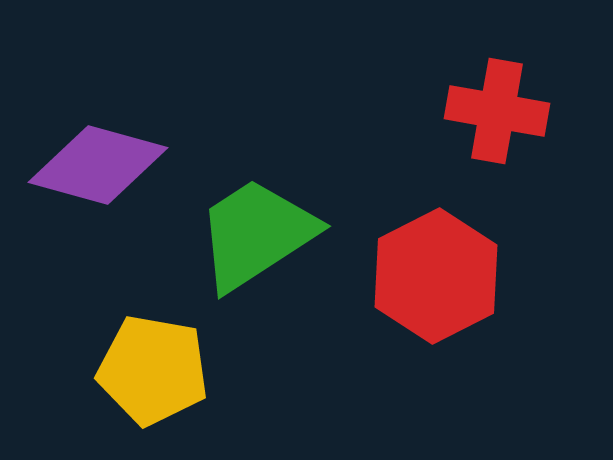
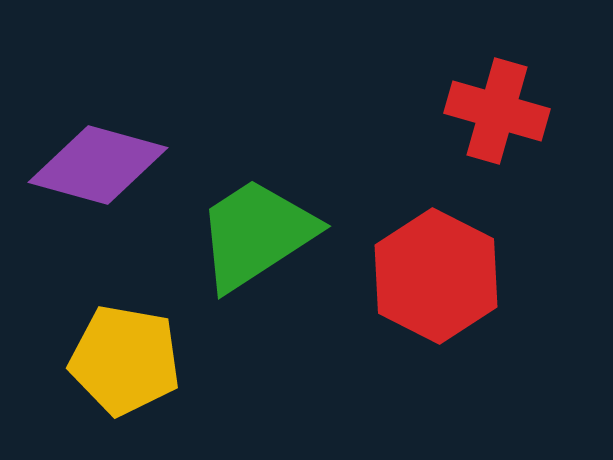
red cross: rotated 6 degrees clockwise
red hexagon: rotated 6 degrees counterclockwise
yellow pentagon: moved 28 px left, 10 px up
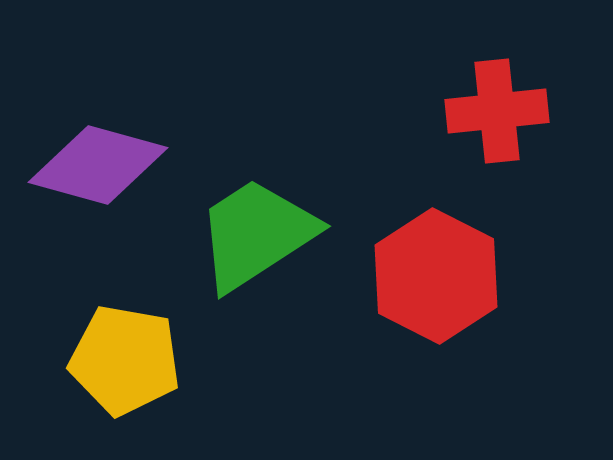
red cross: rotated 22 degrees counterclockwise
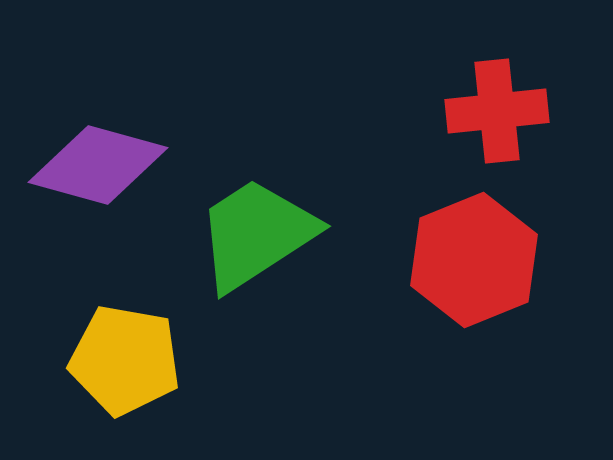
red hexagon: moved 38 px right, 16 px up; rotated 11 degrees clockwise
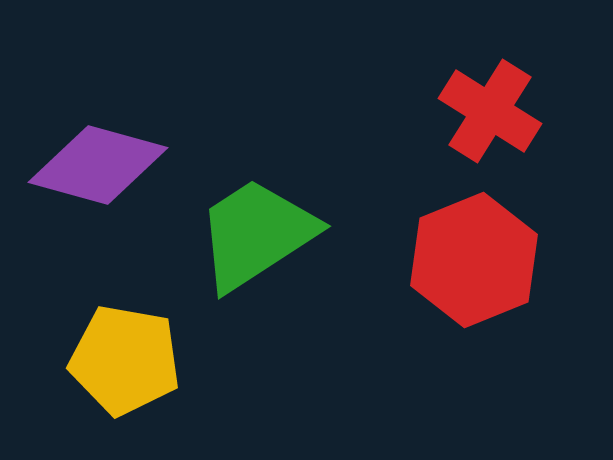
red cross: moved 7 px left; rotated 38 degrees clockwise
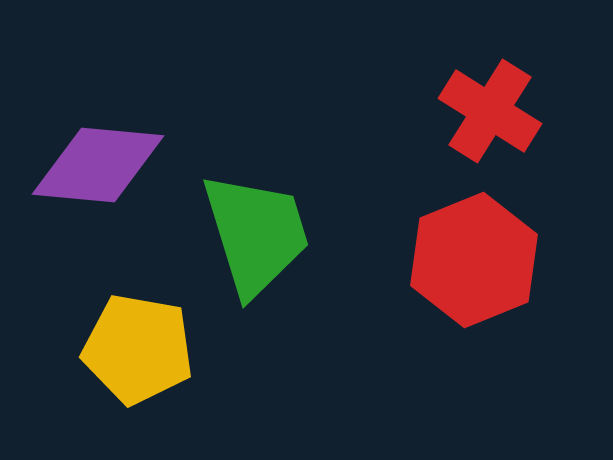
purple diamond: rotated 10 degrees counterclockwise
green trapezoid: rotated 106 degrees clockwise
yellow pentagon: moved 13 px right, 11 px up
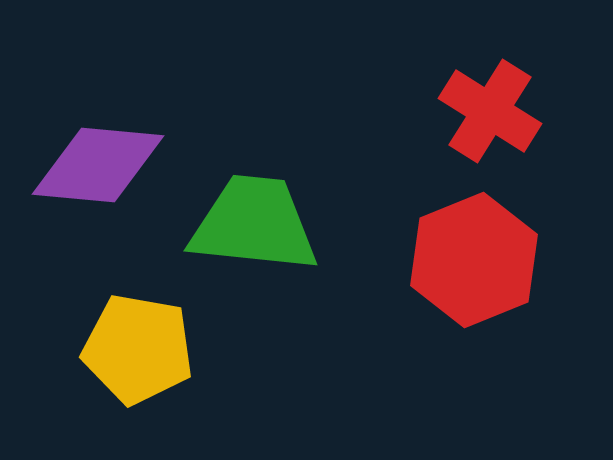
green trapezoid: moved 2 px left, 10 px up; rotated 67 degrees counterclockwise
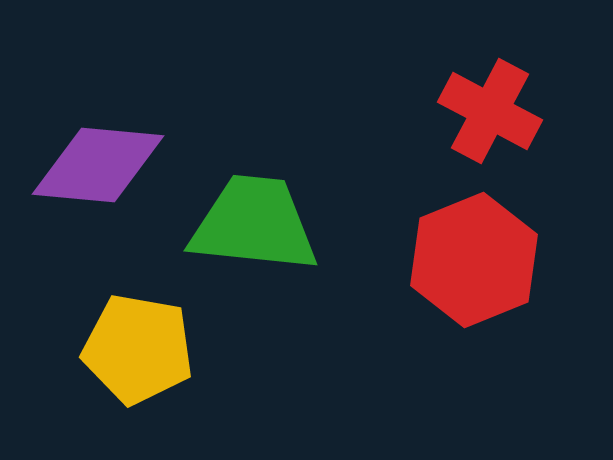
red cross: rotated 4 degrees counterclockwise
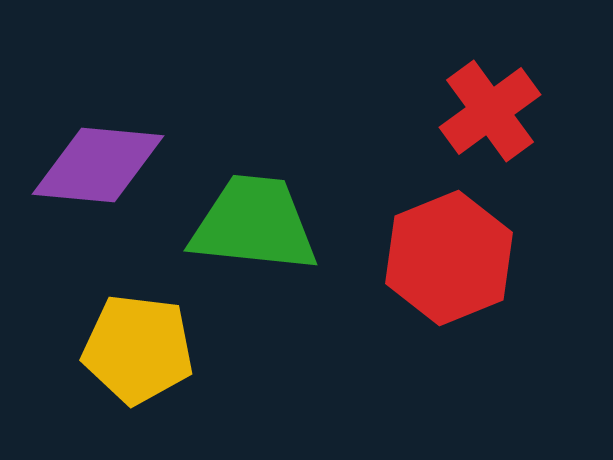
red cross: rotated 26 degrees clockwise
red hexagon: moved 25 px left, 2 px up
yellow pentagon: rotated 3 degrees counterclockwise
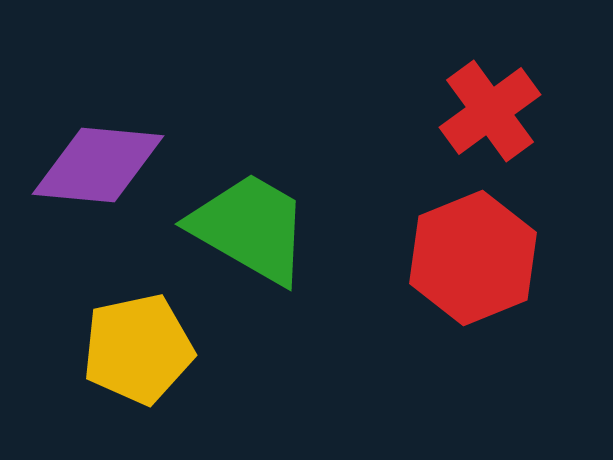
green trapezoid: moved 4 px left, 4 px down; rotated 24 degrees clockwise
red hexagon: moved 24 px right
yellow pentagon: rotated 19 degrees counterclockwise
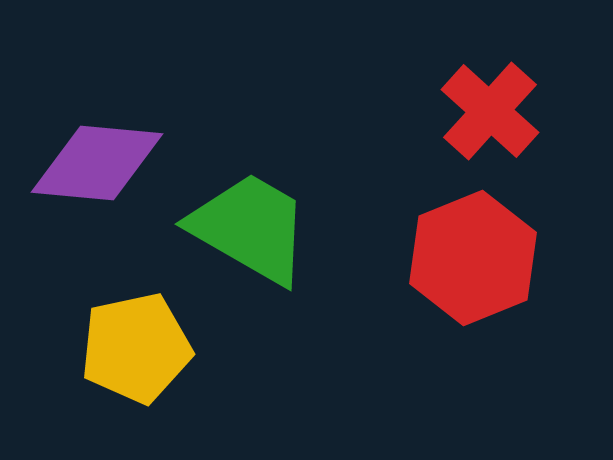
red cross: rotated 12 degrees counterclockwise
purple diamond: moved 1 px left, 2 px up
yellow pentagon: moved 2 px left, 1 px up
